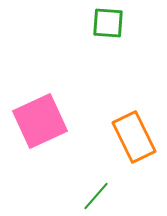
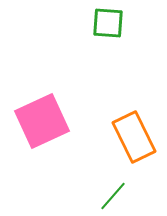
pink square: moved 2 px right
green line: moved 17 px right
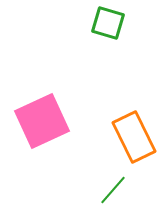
green square: rotated 12 degrees clockwise
green line: moved 6 px up
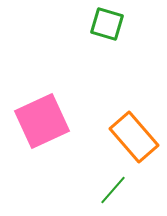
green square: moved 1 px left, 1 px down
orange rectangle: rotated 15 degrees counterclockwise
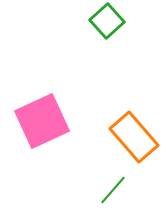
green square: moved 3 px up; rotated 32 degrees clockwise
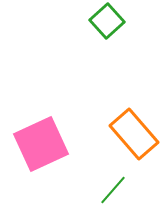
pink square: moved 1 px left, 23 px down
orange rectangle: moved 3 px up
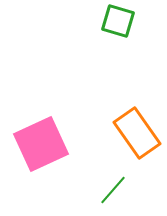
green square: moved 11 px right; rotated 32 degrees counterclockwise
orange rectangle: moved 3 px right, 1 px up; rotated 6 degrees clockwise
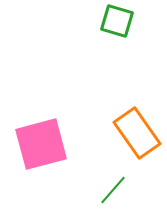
green square: moved 1 px left
pink square: rotated 10 degrees clockwise
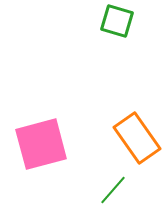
orange rectangle: moved 5 px down
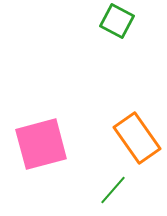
green square: rotated 12 degrees clockwise
